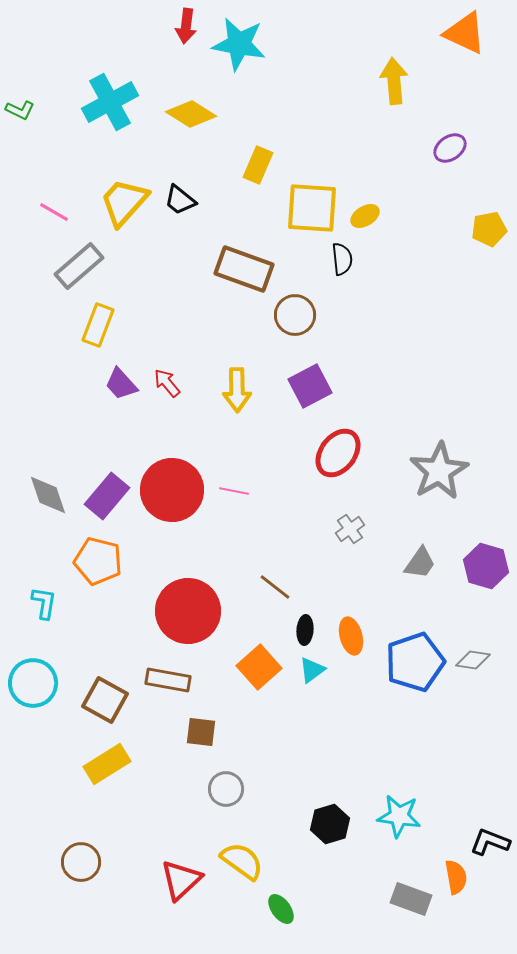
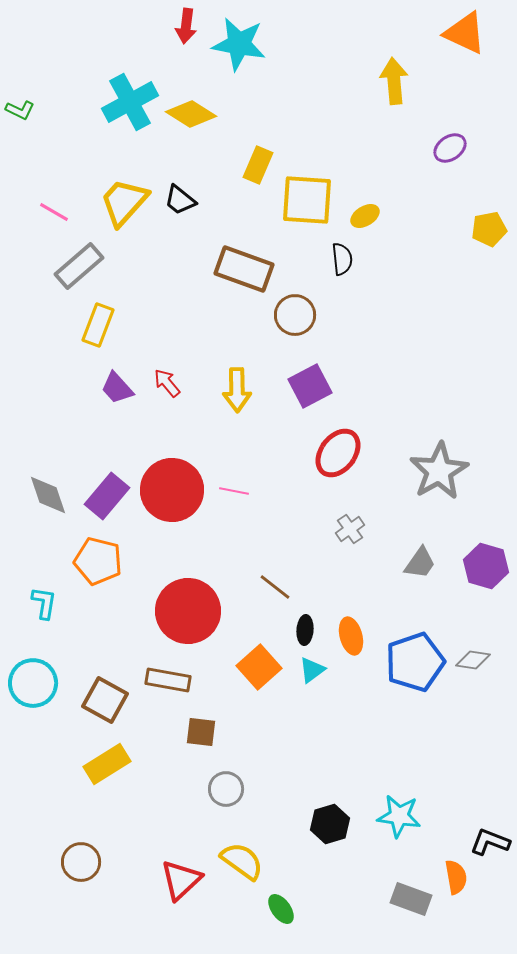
cyan cross at (110, 102): moved 20 px right
yellow square at (312, 208): moved 5 px left, 8 px up
purple trapezoid at (121, 384): moved 4 px left, 4 px down
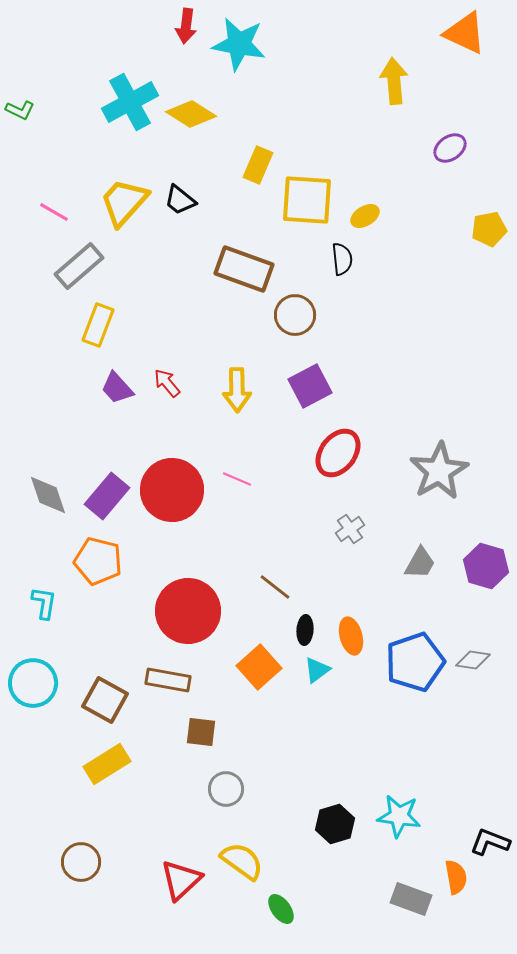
pink line at (234, 491): moved 3 px right, 12 px up; rotated 12 degrees clockwise
gray trapezoid at (420, 563): rotated 6 degrees counterclockwise
cyan triangle at (312, 670): moved 5 px right
black hexagon at (330, 824): moved 5 px right
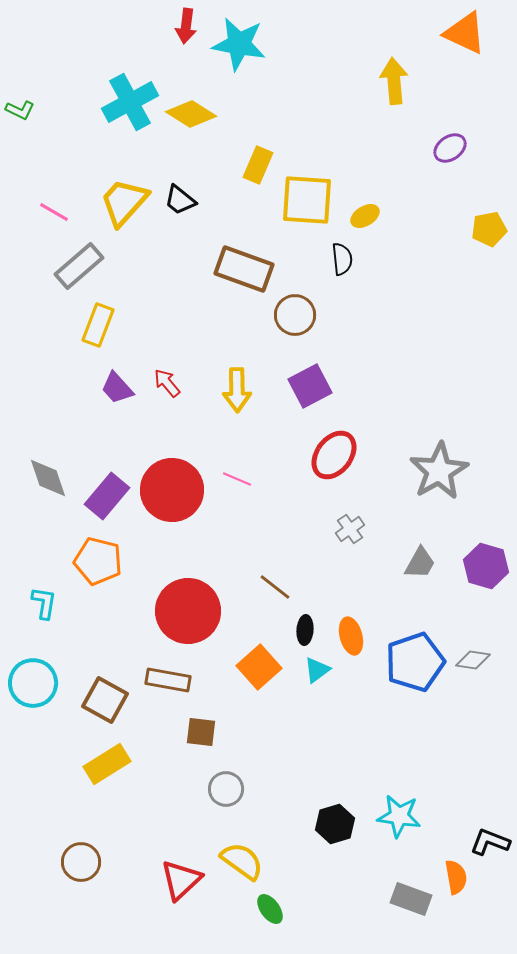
red ellipse at (338, 453): moved 4 px left, 2 px down
gray diamond at (48, 495): moved 17 px up
green ellipse at (281, 909): moved 11 px left
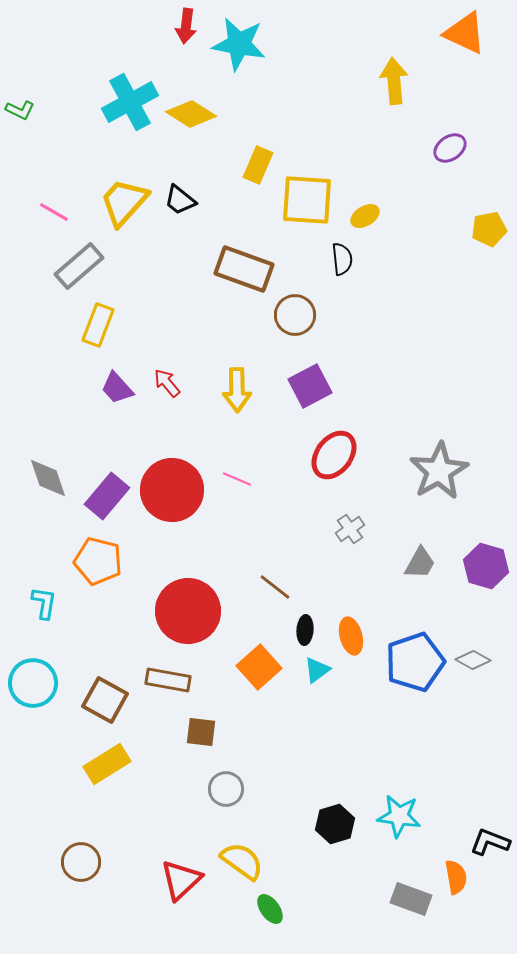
gray diamond at (473, 660): rotated 20 degrees clockwise
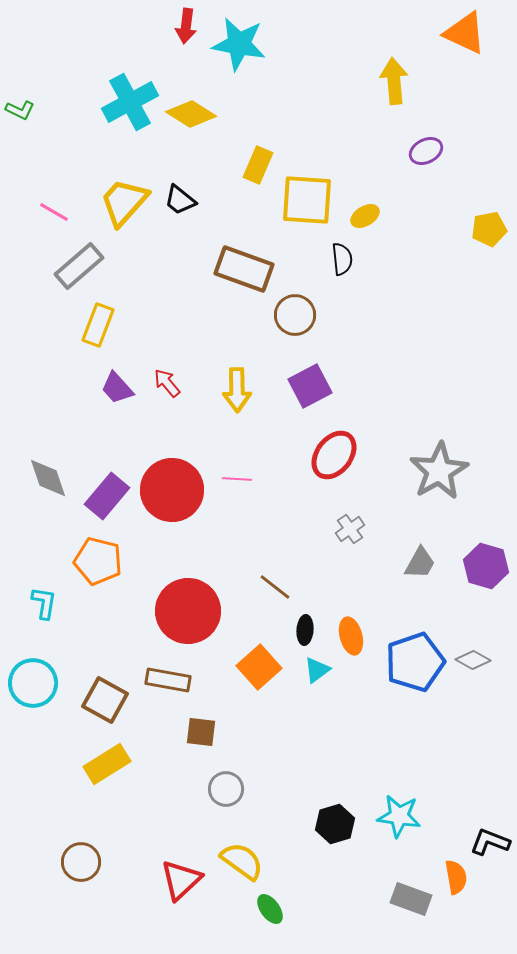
purple ellipse at (450, 148): moved 24 px left, 3 px down; rotated 8 degrees clockwise
pink line at (237, 479): rotated 20 degrees counterclockwise
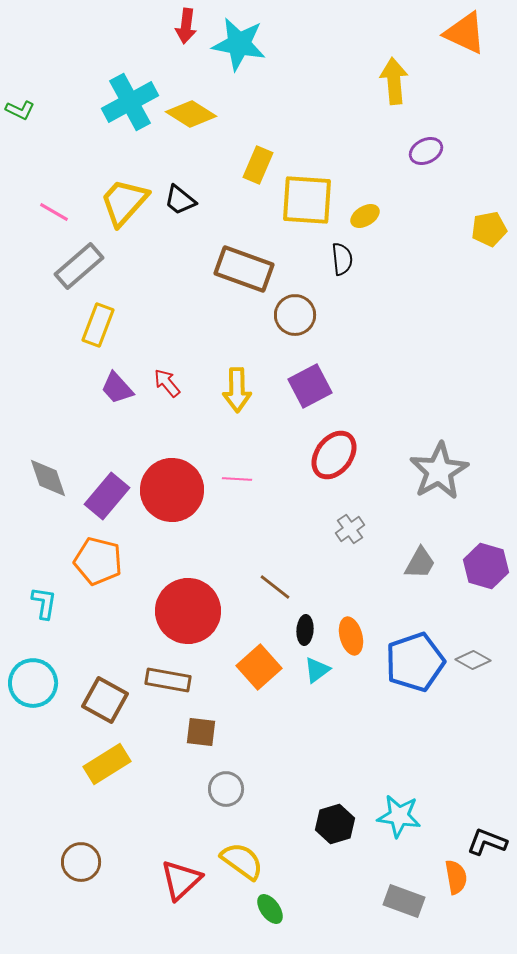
black L-shape at (490, 842): moved 3 px left
gray rectangle at (411, 899): moved 7 px left, 2 px down
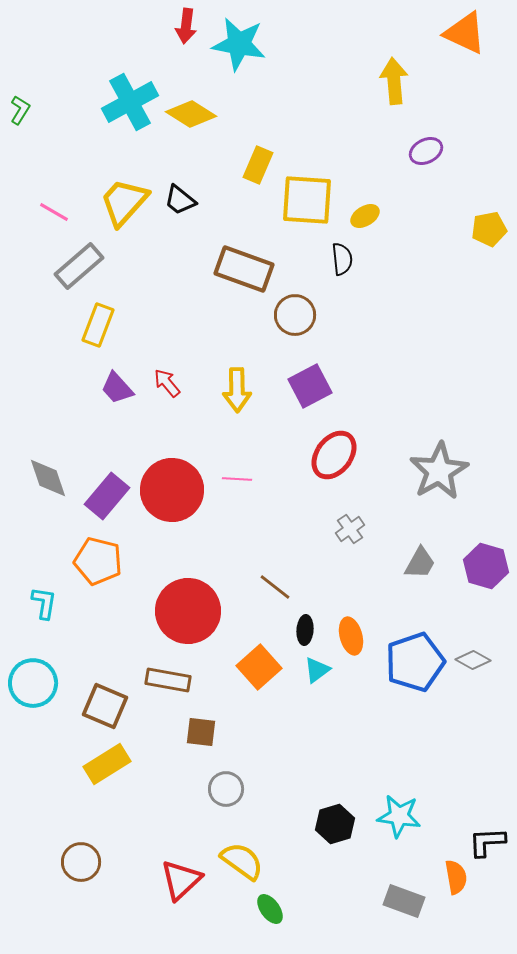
green L-shape at (20, 110): rotated 84 degrees counterclockwise
brown square at (105, 700): moved 6 px down; rotated 6 degrees counterclockwise
black L-shape at (487, 842): rotated 24 degrees counterclockwise
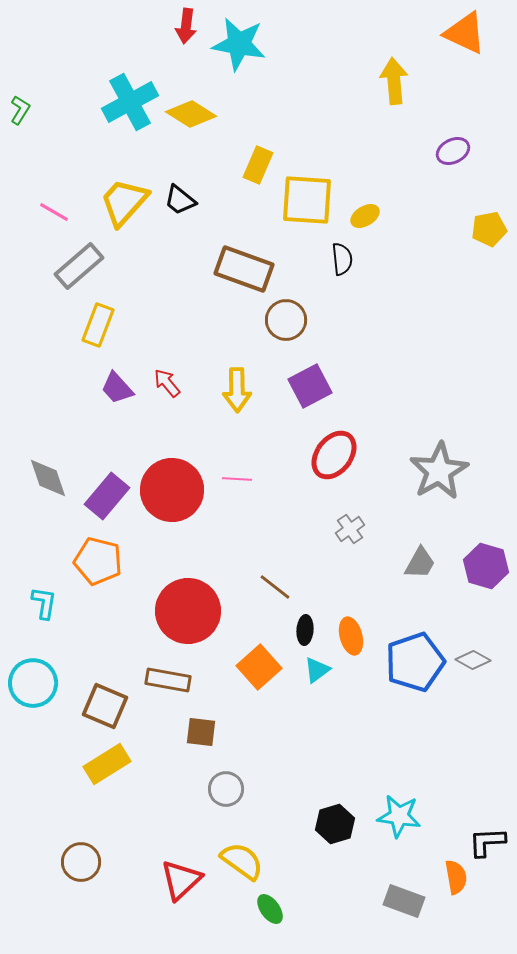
purple ellipse at (426, 151): moved 27 px right
brown circle at (295, 315): moved 9 px left, 5 px down
